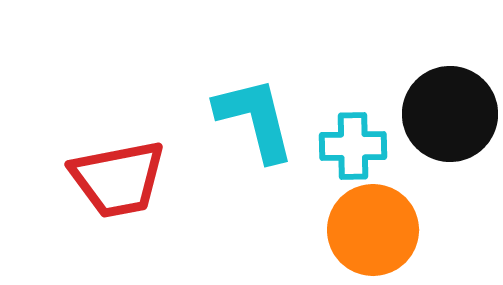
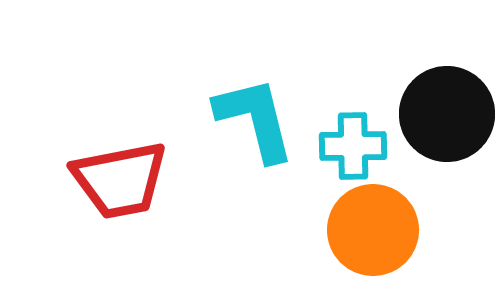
black circle: moved 3 px left
red trapezoid: moved 2 px right, 1 px down
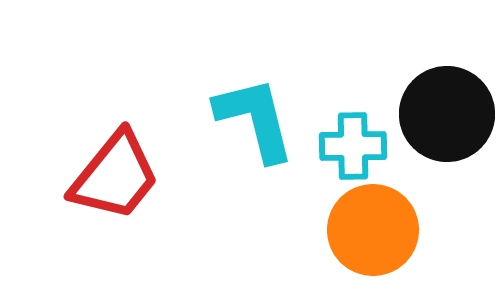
red trapezoid: moved 5 px left, 4 px up; rotated 40 degrees counterclockwise
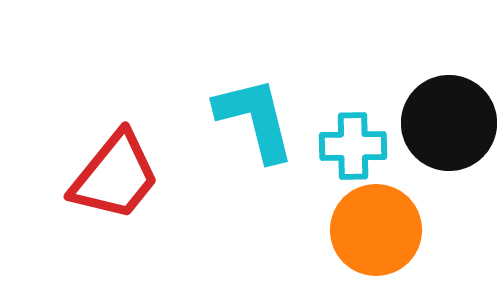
black circle: moved 2 px right, 9 px down
orange circle: moved 3 px right
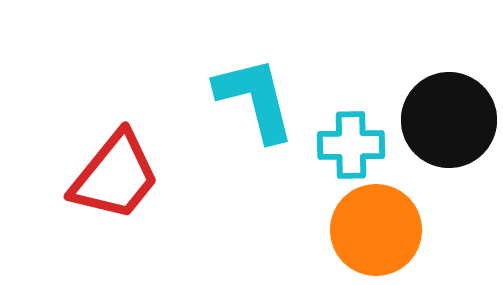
cyan L-shape: moved 20 px up
black circle: moved 3 px up
cyan cross: moved 2 px left, 1 px up
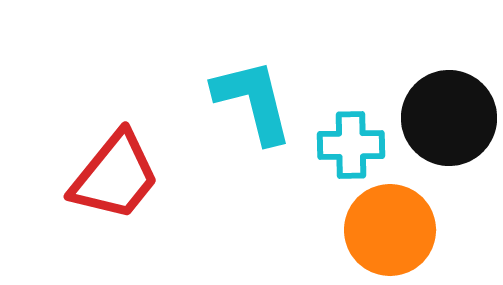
cyan L-shape: moved 2 px left, 2 px down
black circle: moved 2 px up
orange circle: moved 14 px right
